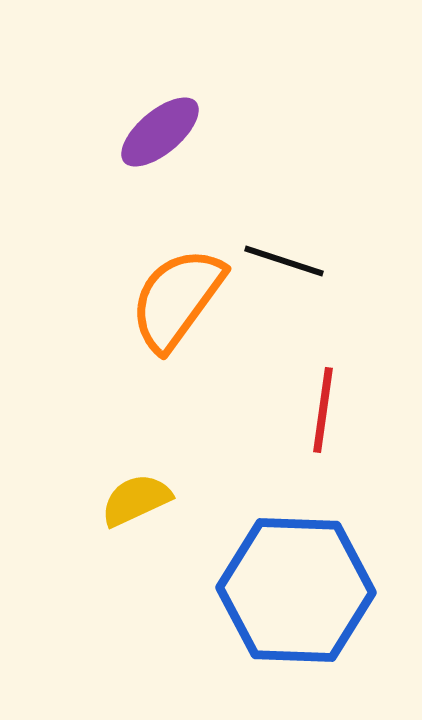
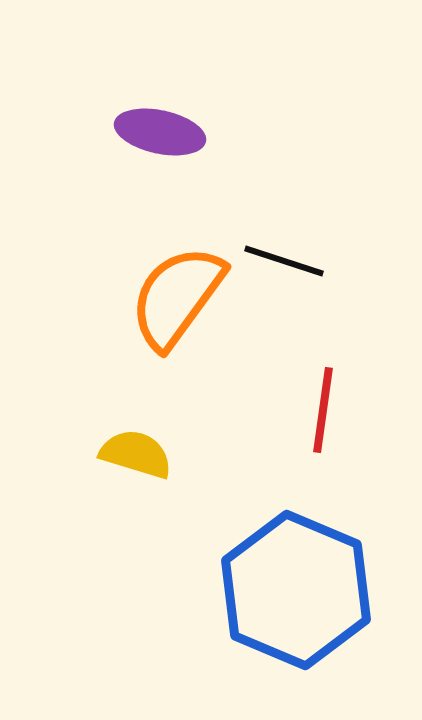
purple ellipse: rotated 52 degrees clockwise
orange semicircle: moved 2 px up
yellow semicircle: moved 46 px up; rotated 42 degrees clockwise
blue hexagon: rotated 21 degrees clockwise
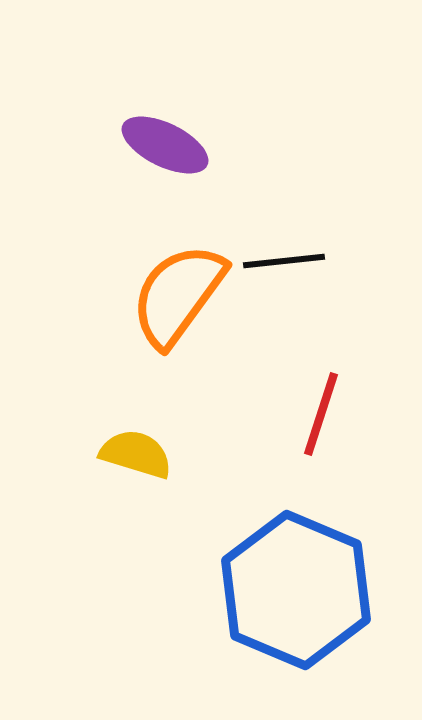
purple ellipse: moved 5 px right, 13 px down; rotated 14 degrees clockwise
black line: rotated 24 degrees counterclockwise
orange semicircle: moved 1 px right, 2 px up
red line: moved 2 px left, 4 px down; rotated 10 degrees clockwise
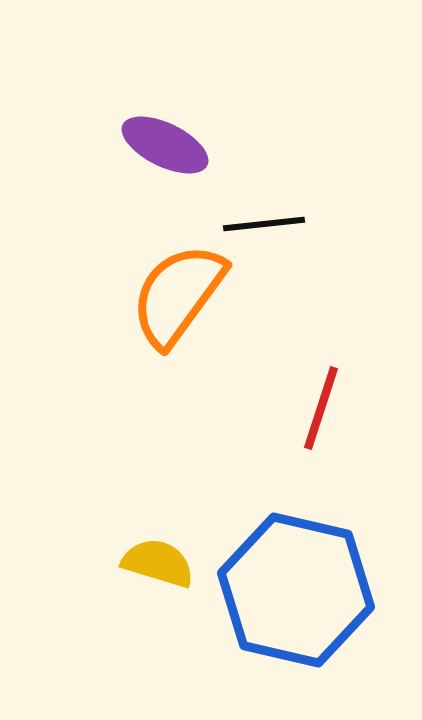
black line: moved 20 px left, 37 px up
red line: moved 6 px up
yellow semicircle: moved 22 px right, 109 px down
blue hexagon: rotated 10 degrees counterclockwise
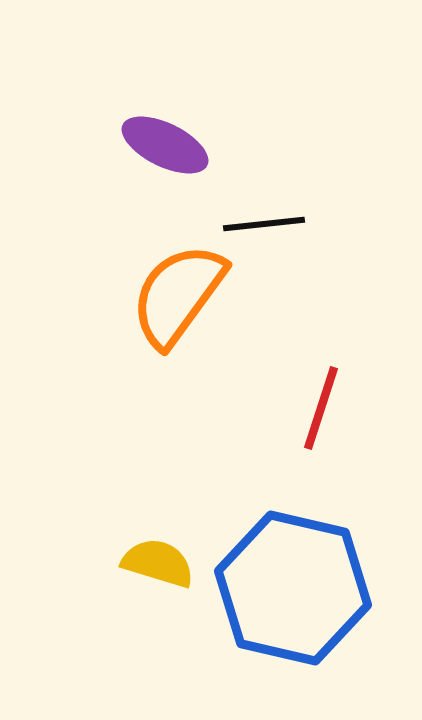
blue hexagon: moved 3 px left, 2 px up
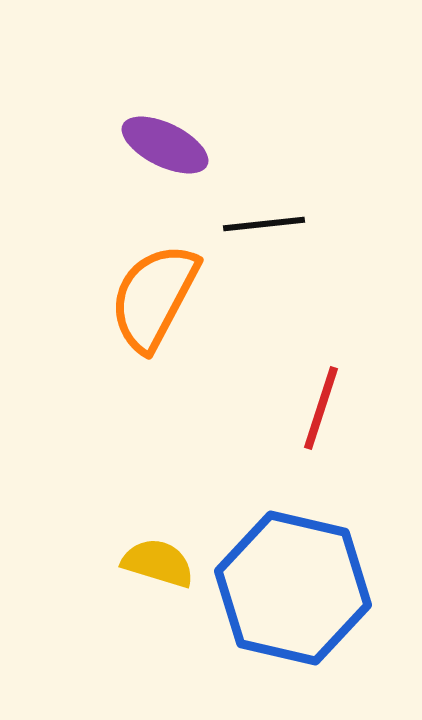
orange semicircle: moved 24 px left, 2 px down; rotated 8 degrees counterclockwise
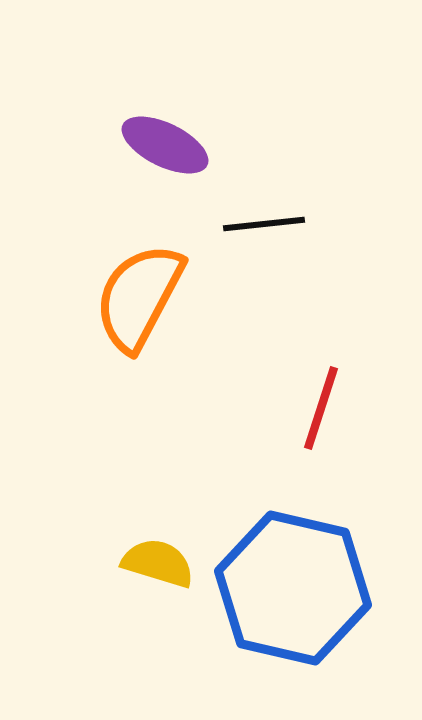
orange semicircle: moved 15 px left
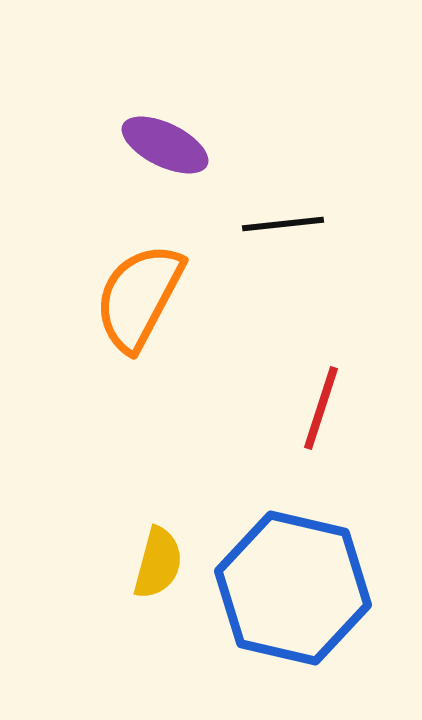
black line: moved 19 px right
yellow semicircle: rotated 88 degrees clockwise
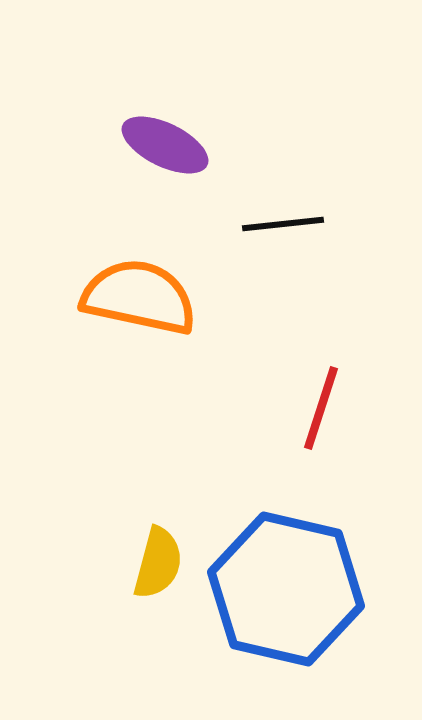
orange semicircle: rotated 74 degrees clockwise
blue hexagon: moved 7 px left, 1 px down
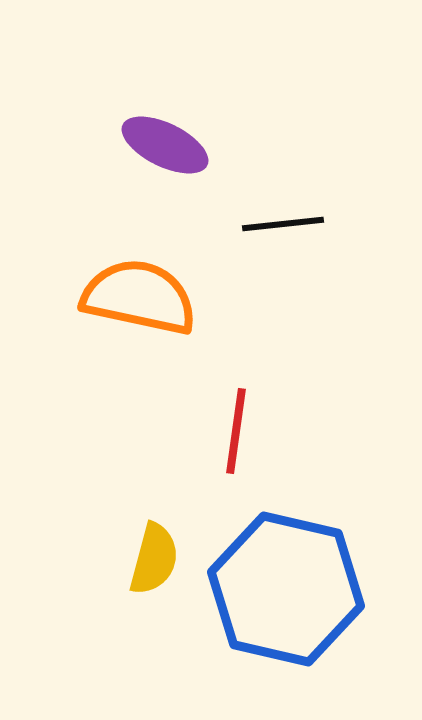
red line: moved 85 px left, 23 px down; rotated 10 degrees counterclockwise
yellow semicircle: moved 4 px left, 4 px up
